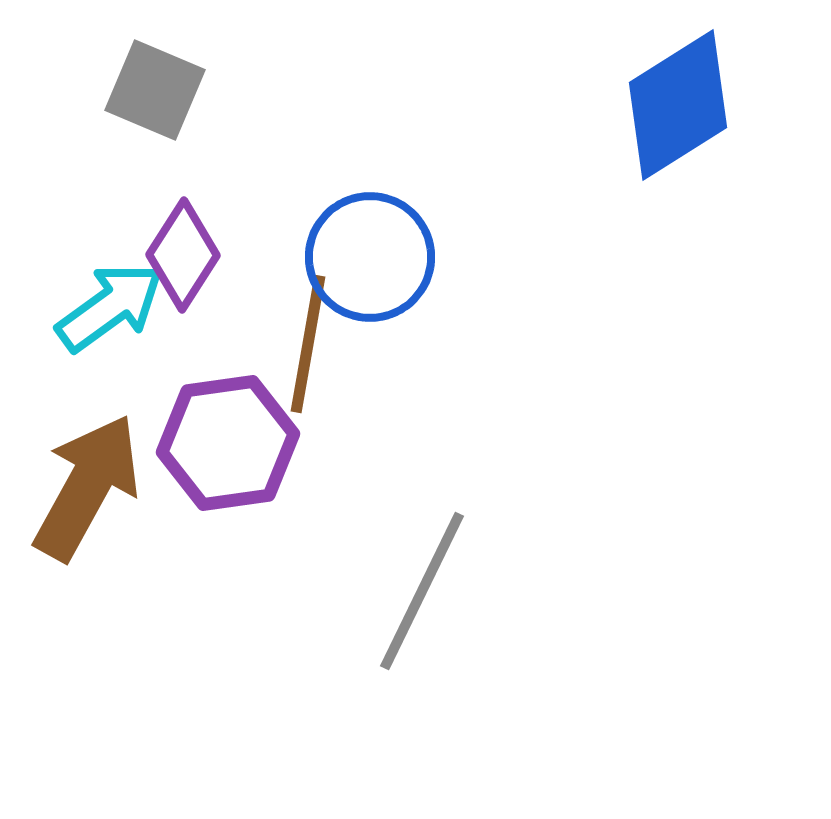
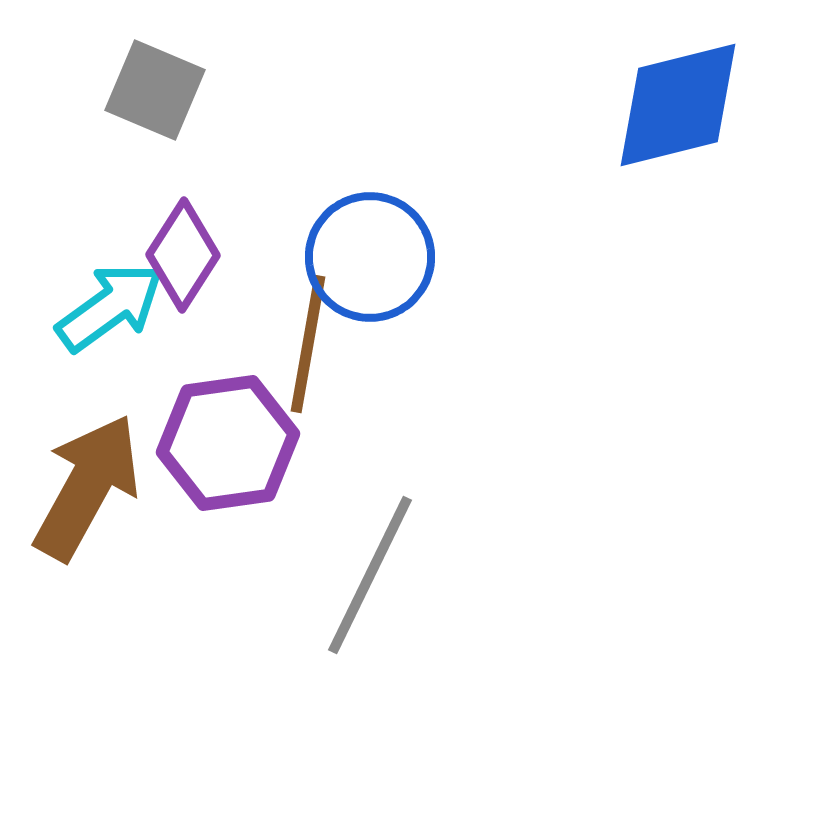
blue diamond: rotated 18 degrees clockwise
gray line: moved 52 px left, 16 px up
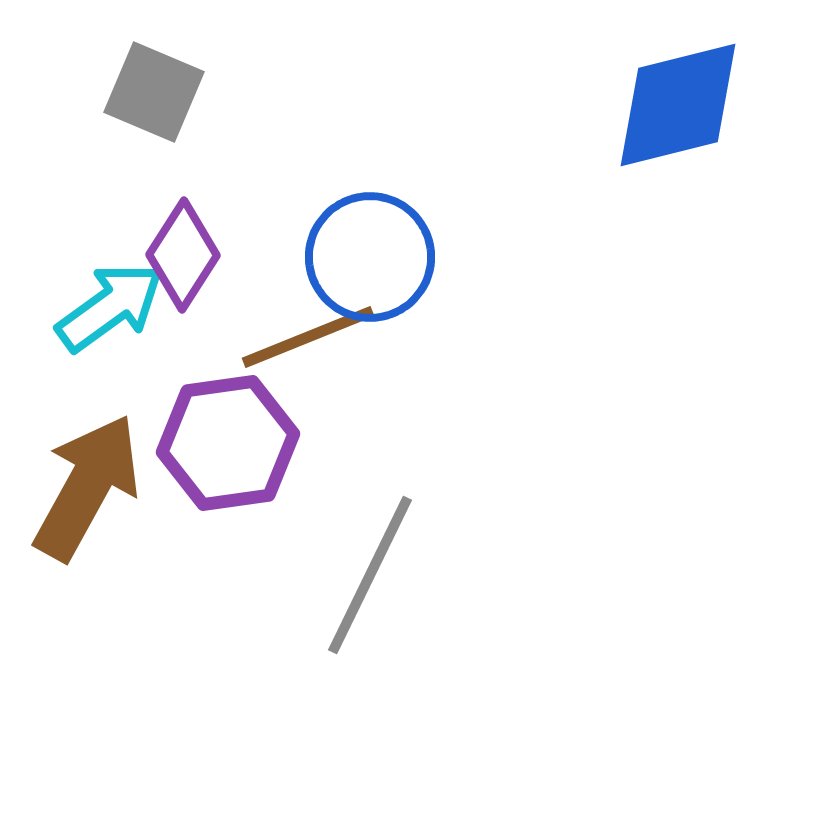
gray square: moved 1 px left, 2 px down
brown line: moved 7 px up; rotated 58 degrees clockwise
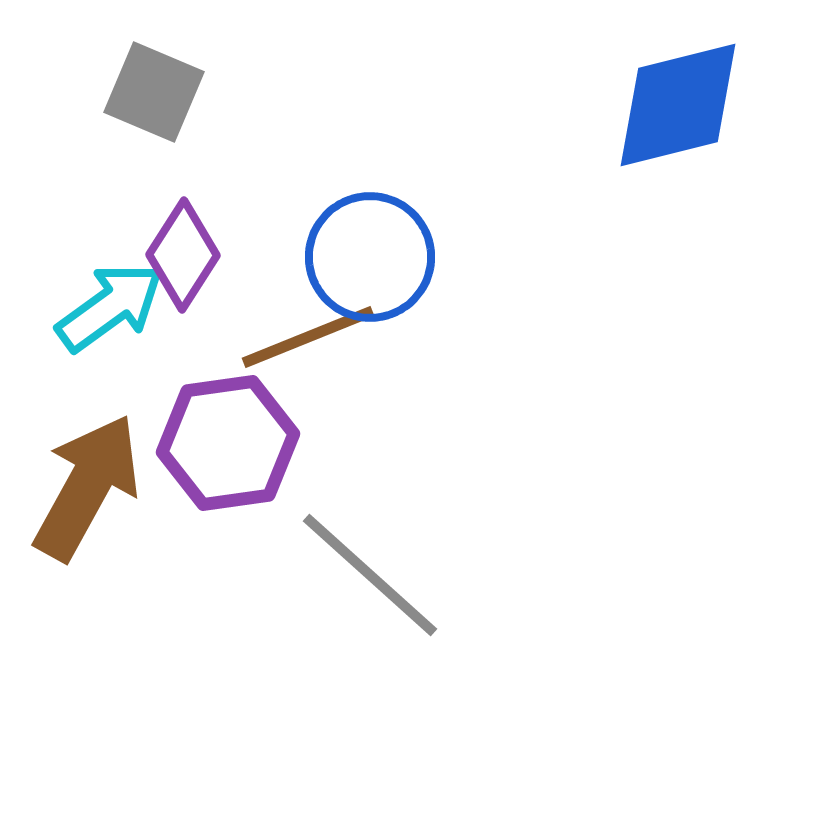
gray line: rotated 74 degrees counterclockwise
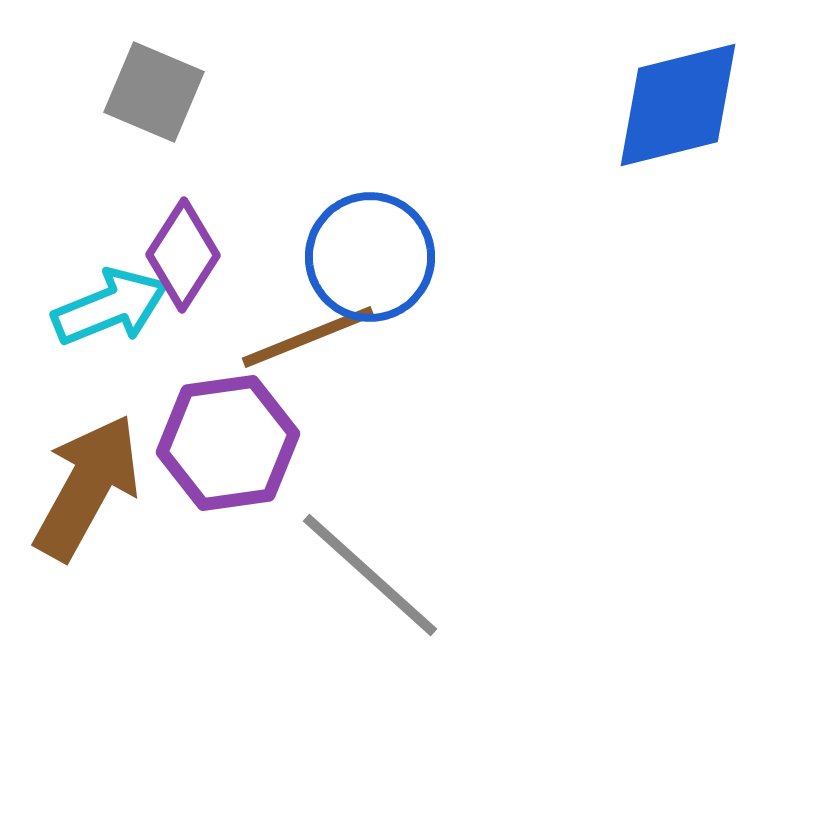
cyan arrow: rotated 14 degrees clockwise
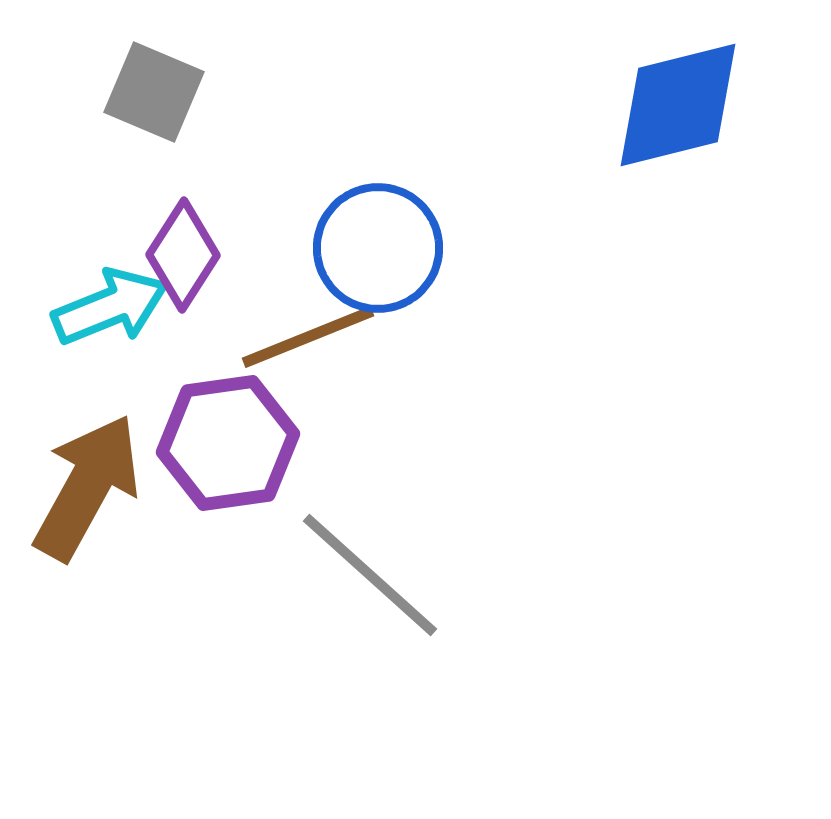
blue circle: moved 8 px right, 9 px up
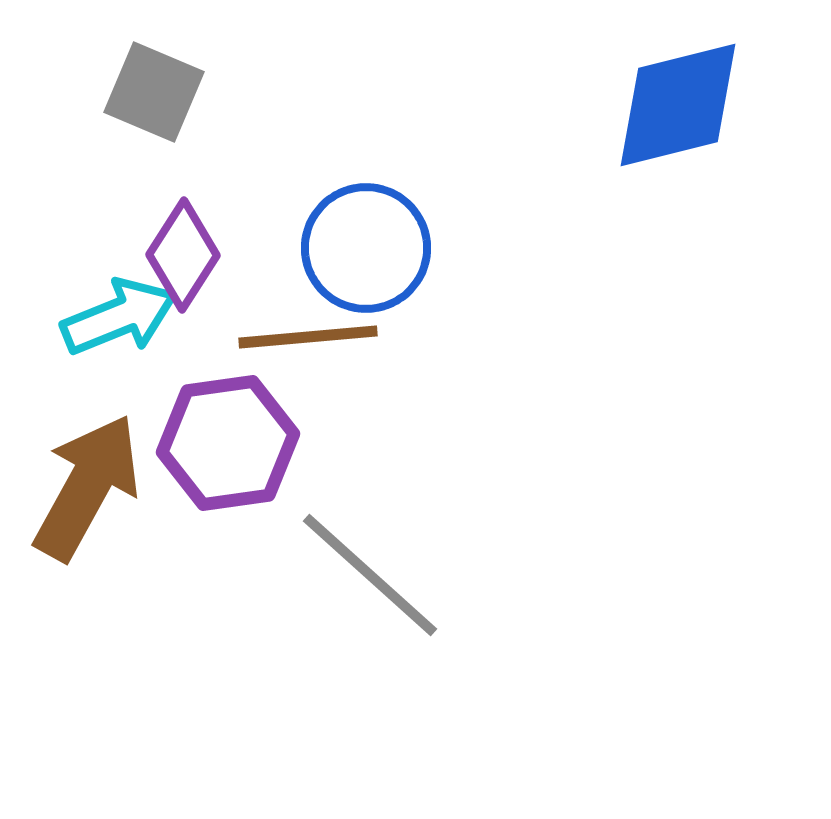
blue circle: moved 12 px left
cyan arrow: moved 9 px right, 10 px down
brown line: rotated 17 degrees clockwise
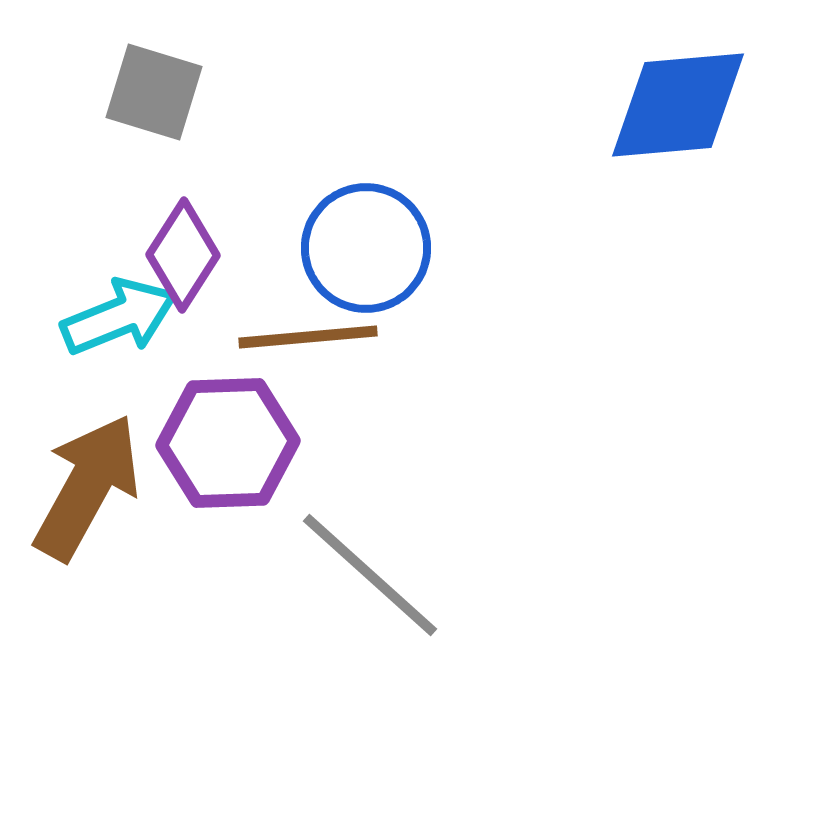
gray square: rotated 6 degrees counterclockwise
blue diamond: rotated 9 degrees clockwise
purple hexagon: rotated 6 degrees clockwise
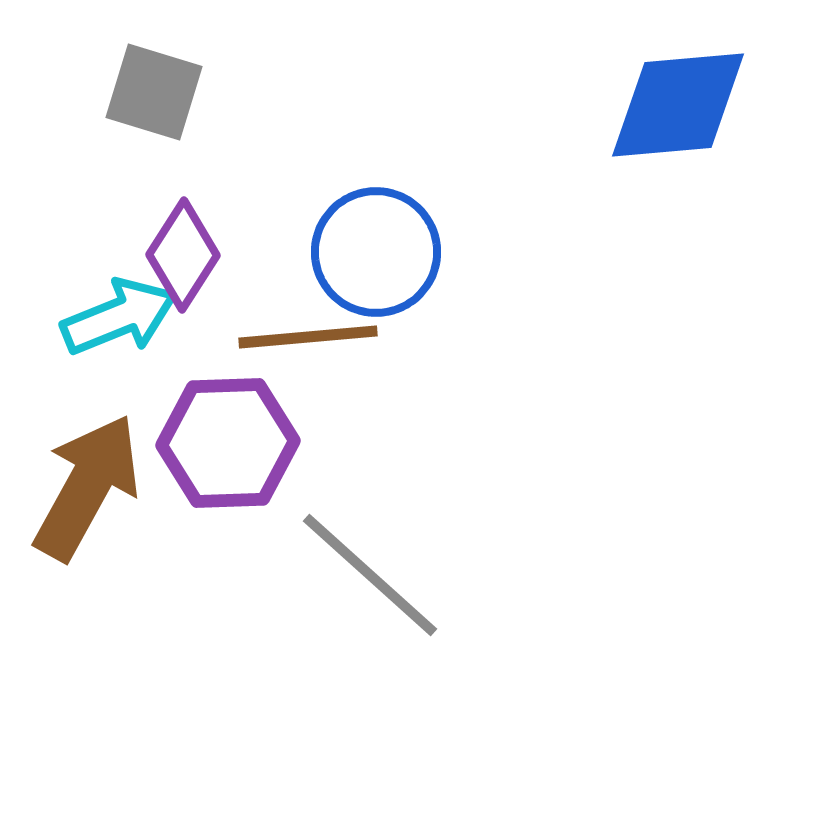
blue circle: moved 10 px right, 4 px down
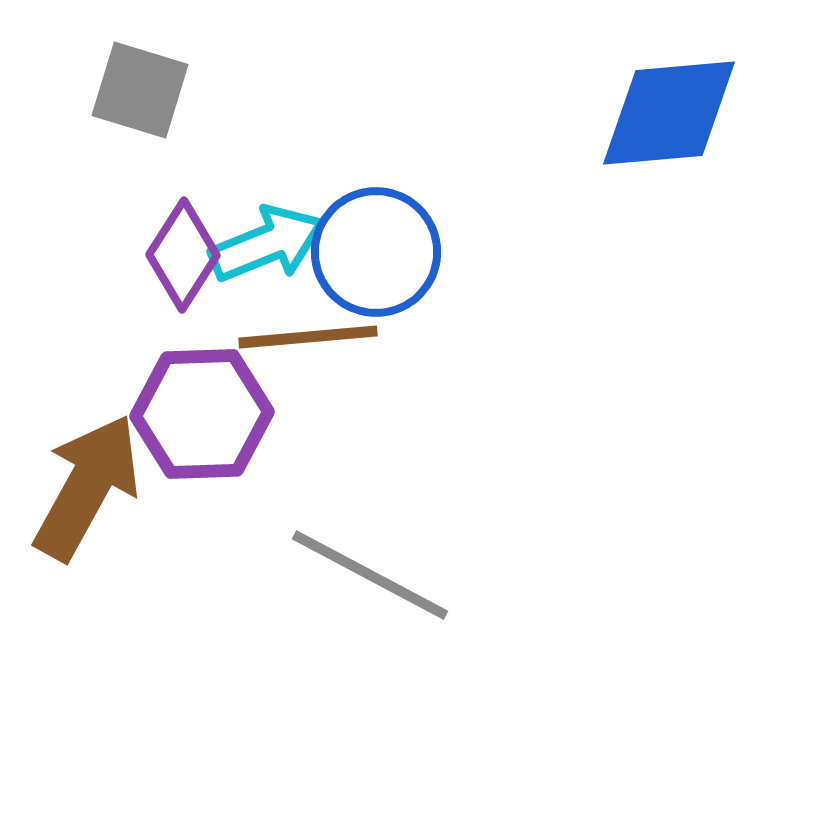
gray square: moved 14 px left, 2 px up
blue diamond: moved 9 px left, 8 px down
cyan arrow: moved 148 px right, 73 px up
purple hexagon: moved 26 px left, 29 px up
gray line: rotated 14 degrees counterclockwise
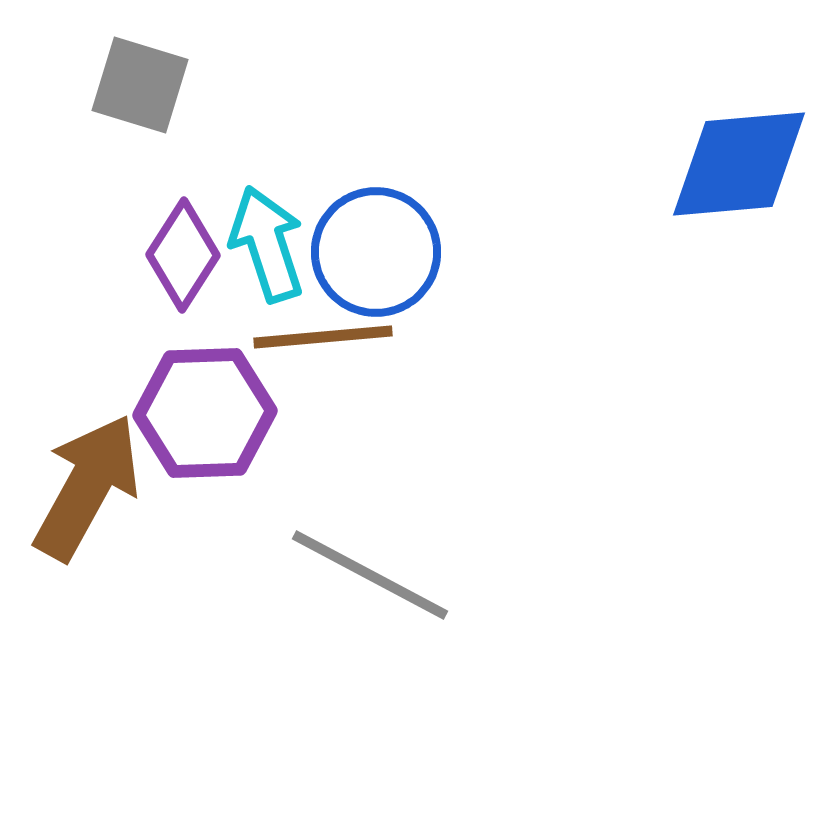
gray square: moved 5 px up
blue diamond: moved 70 px right, 51 px down
cyan arrow: rotated 86 degrees counterclockwise
brown line: moved 15 px right
purple hexagon: moved 3 px right, 1 px up
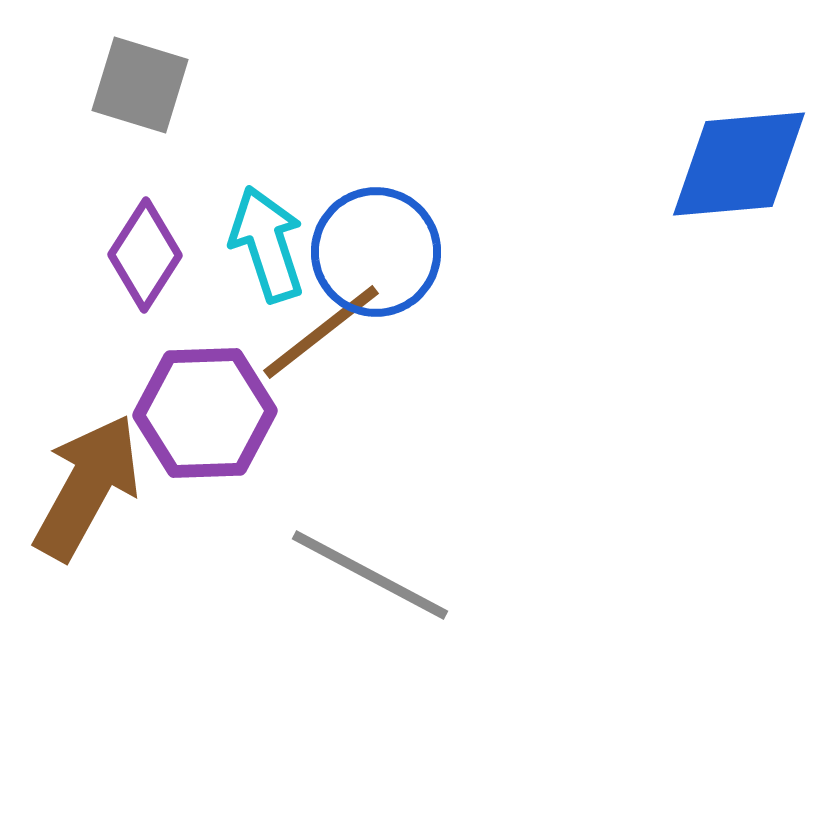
purple diamond: moved 38 px left
brown line: moved 2 px left, 5 px up; rotated 33 degrees counterclockwise
